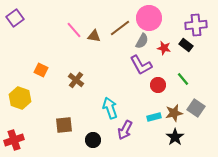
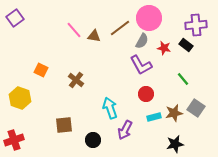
red circle: moved 12 px left, 9 px down
black star: moved 7 px down; rotated 24 degrees clockwise
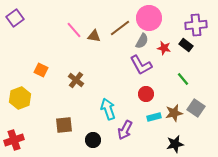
yellow hexagon: rotated 20 degrees clockwise
cyan arrow: moved 2 px left, 1 px down
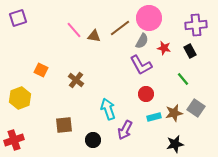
purple square: moved 3 px right; rotated 18 degrees clockwise
black rectangle: moved 4 px right, 6 px down; rotated 24 degrees clockwise
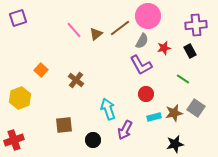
pink circle: moved 1 px left, 2 px up
brown triangle: moved 2 px right, 2 px up; rotated 48 degrees counterclockwise
red star: rotated 24 degrees counterclockwise
orange square: rotated 16 degrees clockwise
green line: rotated 16 degrees counterclockwise
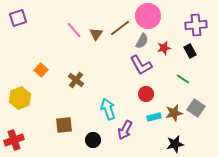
brown triangle: rotated 16 degrees counterclockwise
